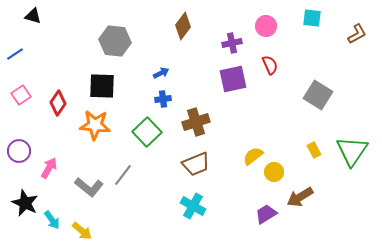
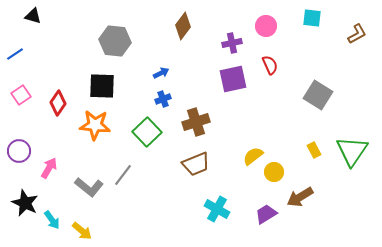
blue cross: rotated 14 degrees counterclockwise
cyan cross: moved 24 px right, 3 px down
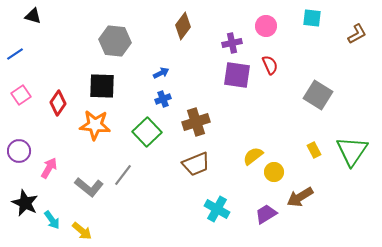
purple square: moved 4 px right, 4 px up; rotated 20 degrees clockwise
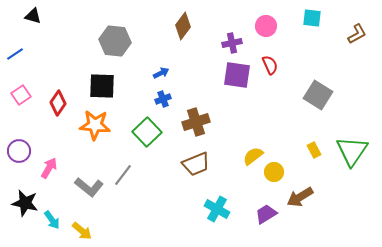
black star: rotated 12 degrees counterclockwise
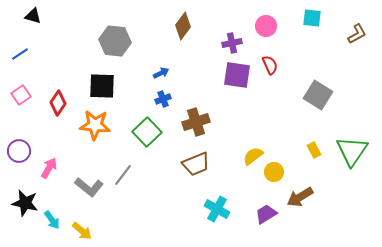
blue line: moved 5 px right
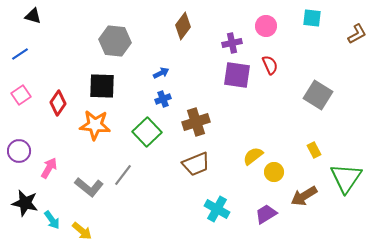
green triangle: moved 6 px left, 27 px down
brown arrow: moved 4 px right, 1 px up
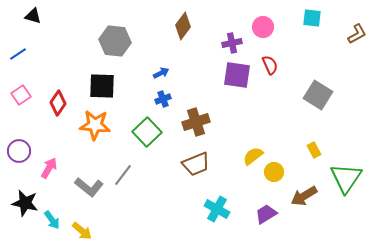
pink circle: moved 3 px left, 1 px down
blue line: moved 2 px left
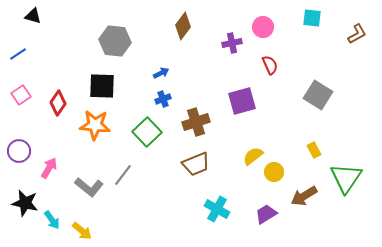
purple square: moved 5 px right, 26 px down; rotated 24 degrees counterclockwise
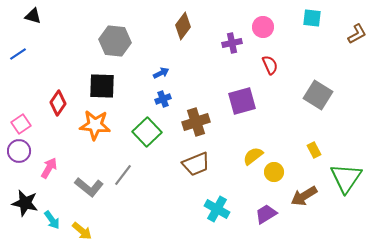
pink square: moved 29 px down
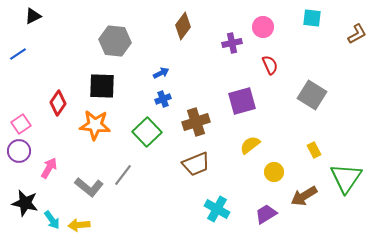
black triangle: rotated 42 degrees counterclockwise
gray square: moved 6 px left
yellow semicircle: moved 3 px left, 11 px up
yellow arrow: moved 3 px left, 6 px up; rotated 135 degrees clockwise
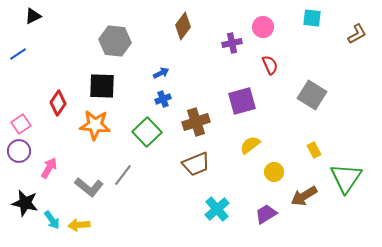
cyan cross: rotated 20 degrees clockwise
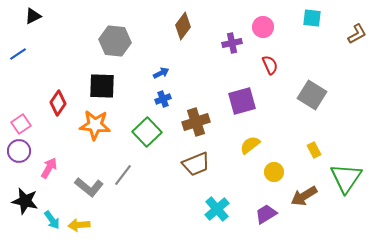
black star: moved 2 px up
